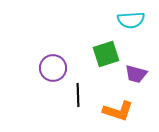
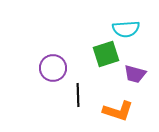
cyan semicircle: moved 5 px left, 9 px down
purple trapezoid: moved 1 px left
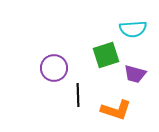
cyan semicircle: moved 7 px right
green square: moved 1 px down
purple circle: moved 1 px right
orange L-shape: moved 2 px left, 1 px up
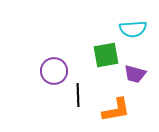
green square: rotated 8 degrees clockwise
purple circle: moved 3 px down
orange L-shape: rotated 28 degrees counterclockwise
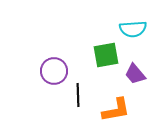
purple trapezoid: rotated 35 degrees clockwise
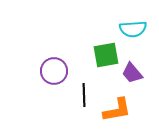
purple trapezoid: moved 3 px left, 1 px up
black line: moved 6 px right
orange L-shape: moved 1 px right
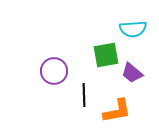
purple trapezoid: rotated 10 degrees counterclockwise
orange L-shape: moved 1 px down
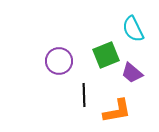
cyan semicircle: rotated 68 degrees clockwise
green square: rotated 12 degrees counterclockwise
purple circle: moved 5 px right, 10 px up
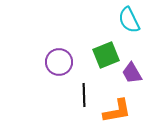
cyan semicircle: moved 4 px left, 9 px up
purple circle: moved 1 px down
purple trapezoid: rotated 20 degrees clockwise
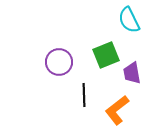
purple trapezoid: rotated 20 degrees clockwise
orange L-shape: moved 1 px up; rotated 152 degrees clockwise
